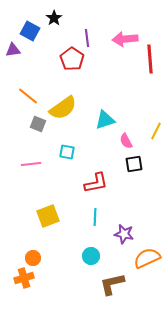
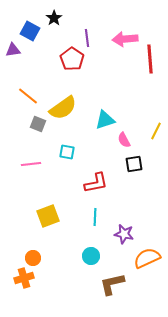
pink semicircle: moved 2 px left, 1 px up
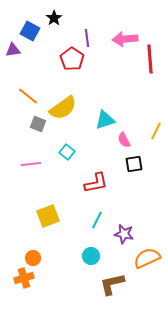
cyan square: rotated 28 degrees clockwise
cyan line: moved 2 px right, 3 px down; rotated 24 degrees clockwise
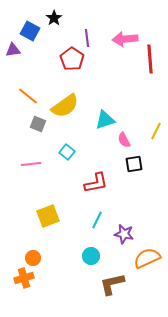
yellow semicircle: moved 2 px right, 2 px up
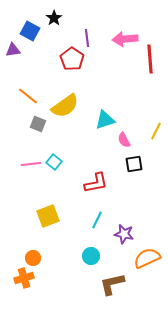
cyan square: moved 13 px left, 10 px down
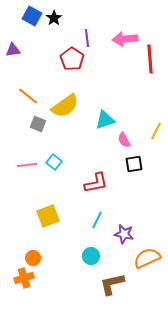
blue square: moved 2 px right, 15 px up
pink line: moved 4 px left, 1 px down
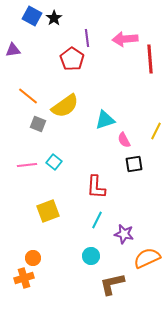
red L-shape: moved 4 px down; rotated 105 degrees clockwise
yellow square: moved 5 px up
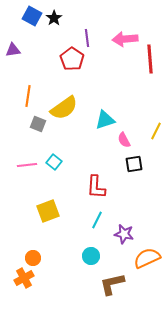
orange line: rotated 60 degrees clockwise
yellow semicircle: moved 1 px left, 2 px down
orange cross: rotated 12 degrees counterclockwise
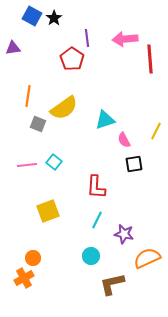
purple triangle: moved 2 px up
